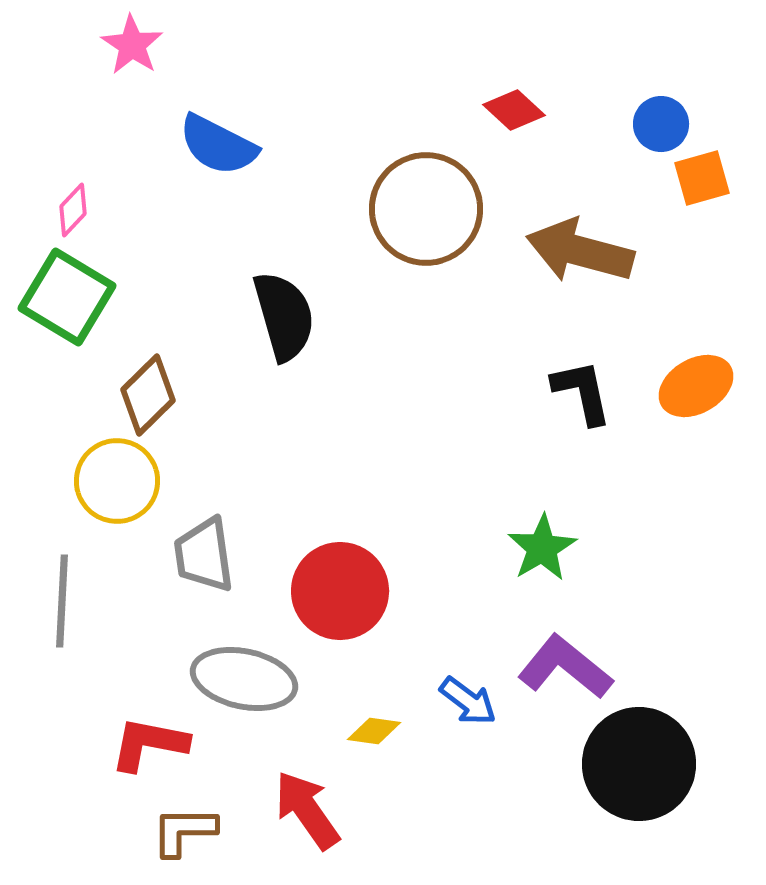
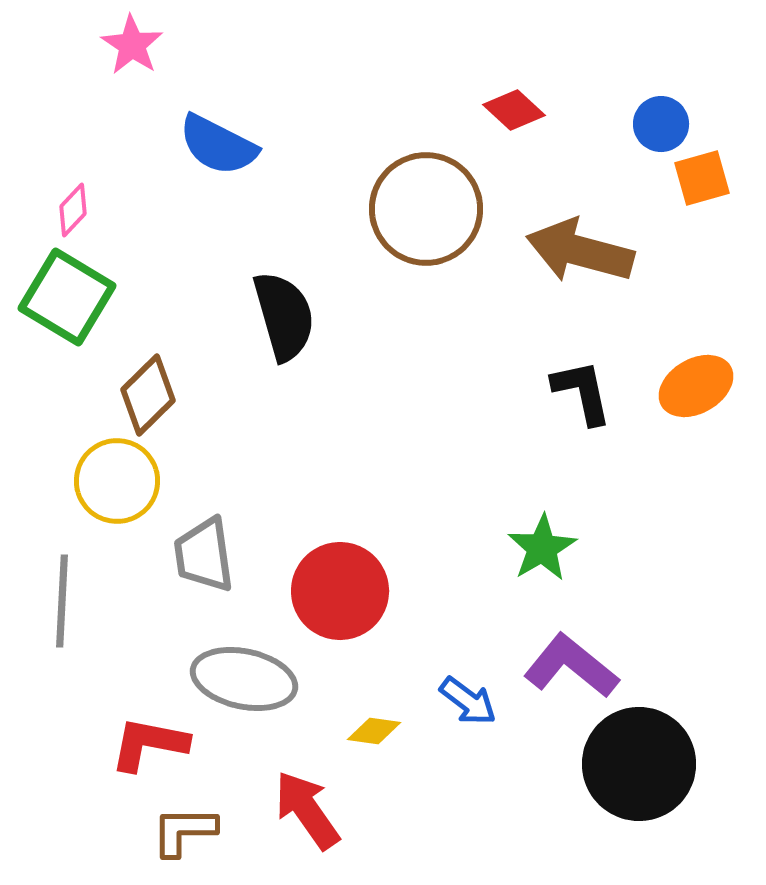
purple L-shape: moved 6 px right, 1 px up
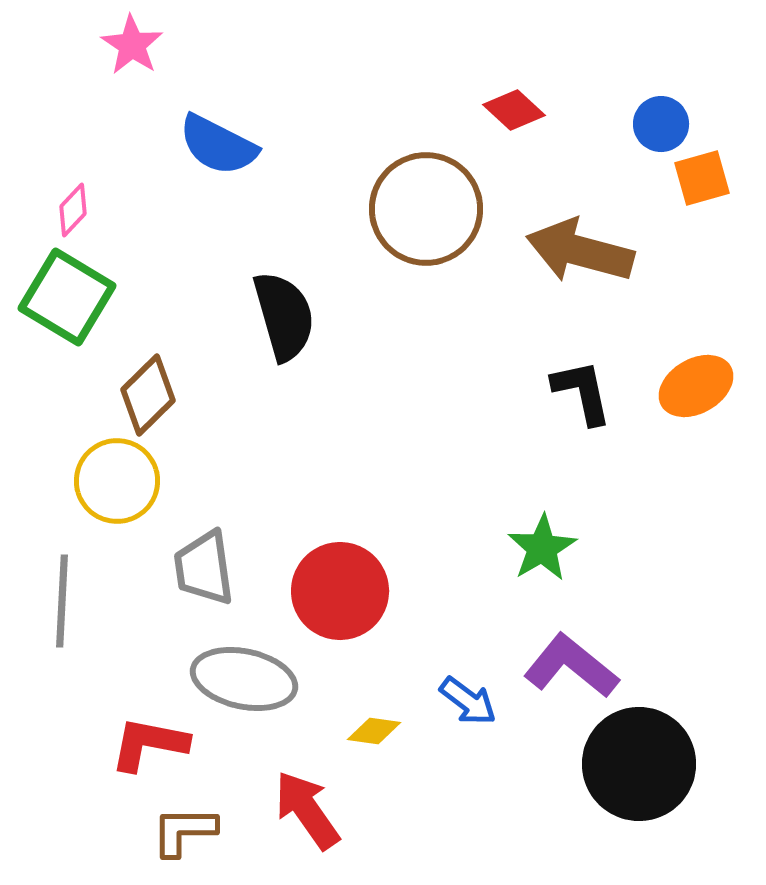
gray trapezoid: moved 13 px down
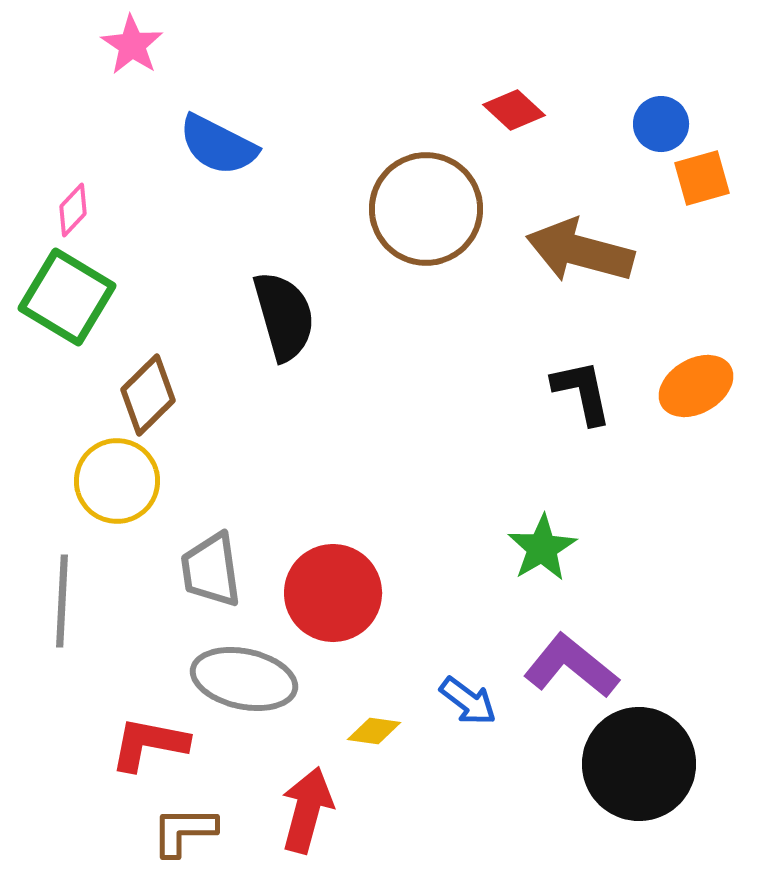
gray trapezoid: moved 7 px right, 2 px down
red circle: moved 7 px left, 2 px down
red arrow: rotated 50 degrees clockwise
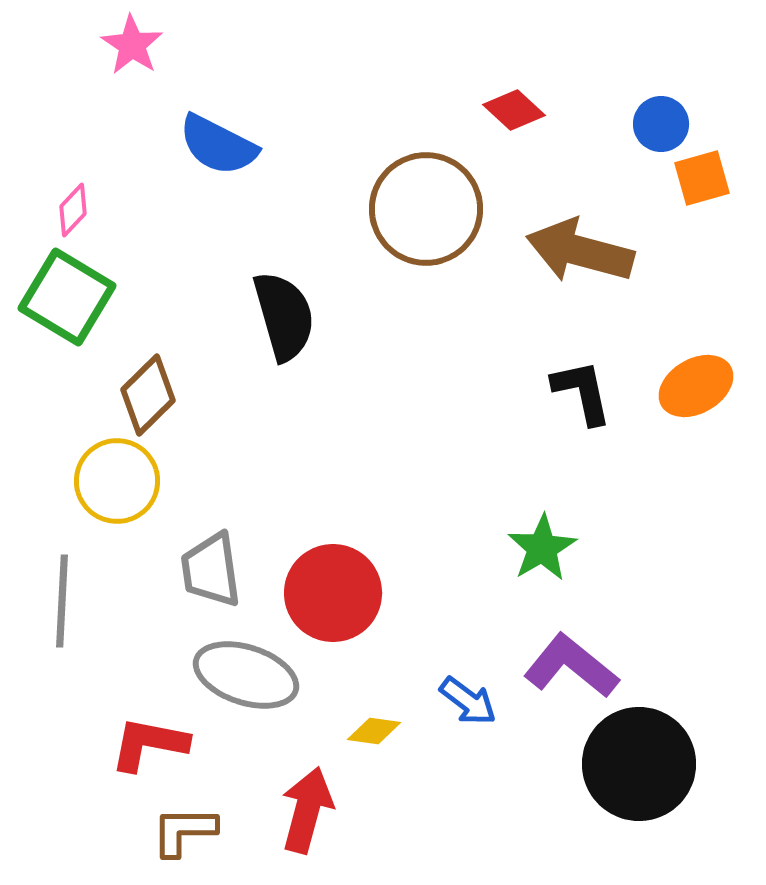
gray ellipse: moved 2 px right, 4 px up; rotated 6 degrees clockwise
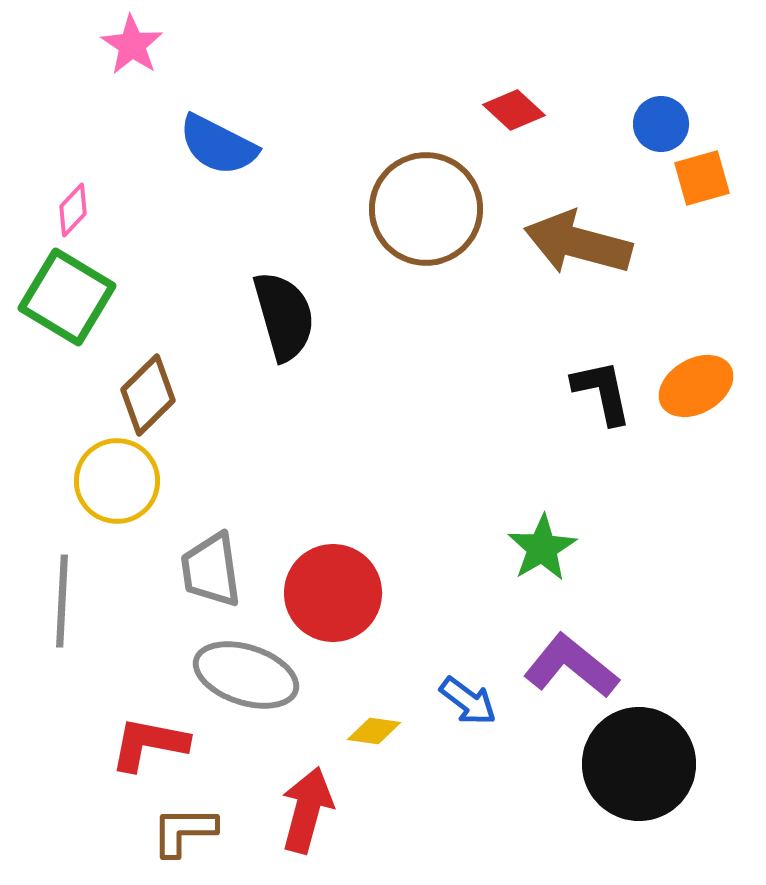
brown arrow: moved 2 px left, 8 px up
black L-shape: moved 20 px right
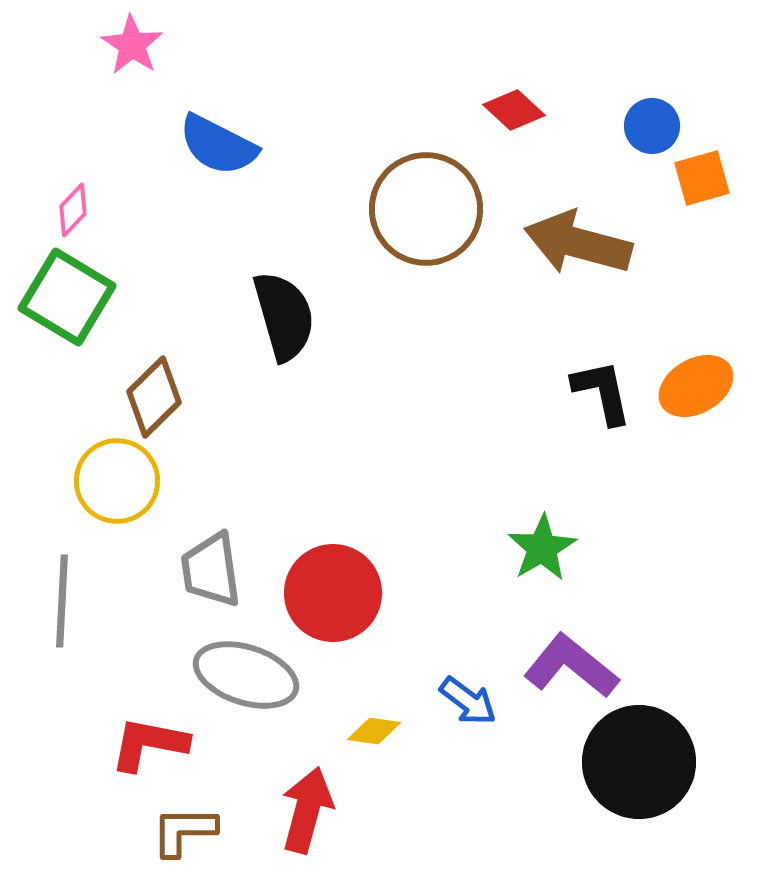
blue circle: moved 9 px left, 2 px down
brown diamond: moved 6 px right, 2 px down
black circle: moved 2 px up
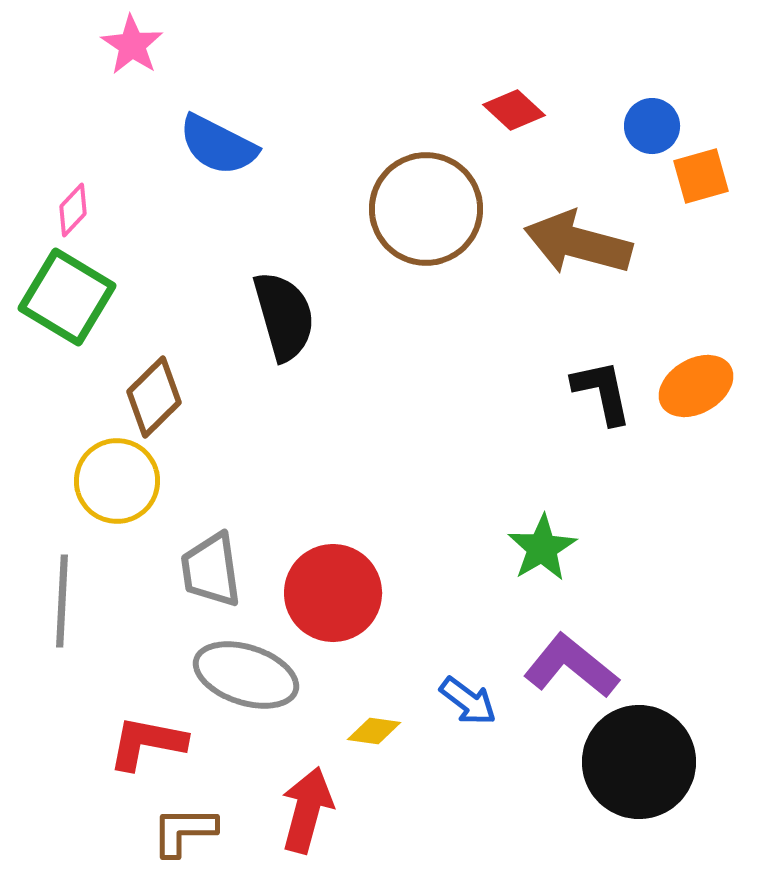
orange square: moved 1 px left, 2 px up
red L-shape: moved 2 px left, 1 px up
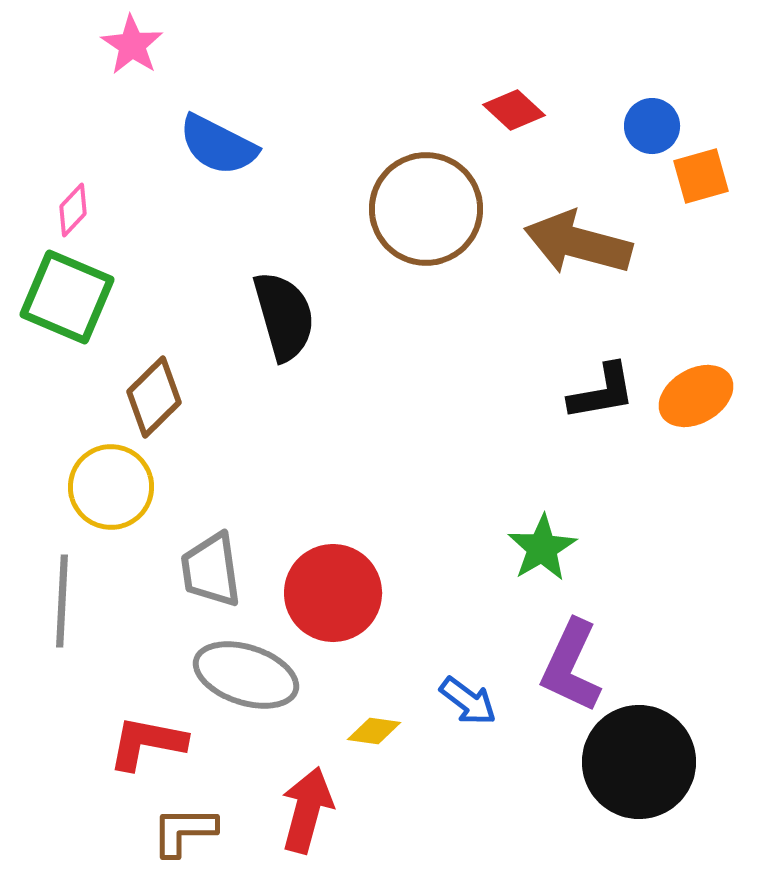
green square: rotated 8 degrees counterclockwise
orange ellipse: moved 10 px down
black L-shape: rotated 92 degrees clockwise
yellow circle: moved 6 px left, 6 px down
purple L-shape: rotated 104 degrees counterclockwise
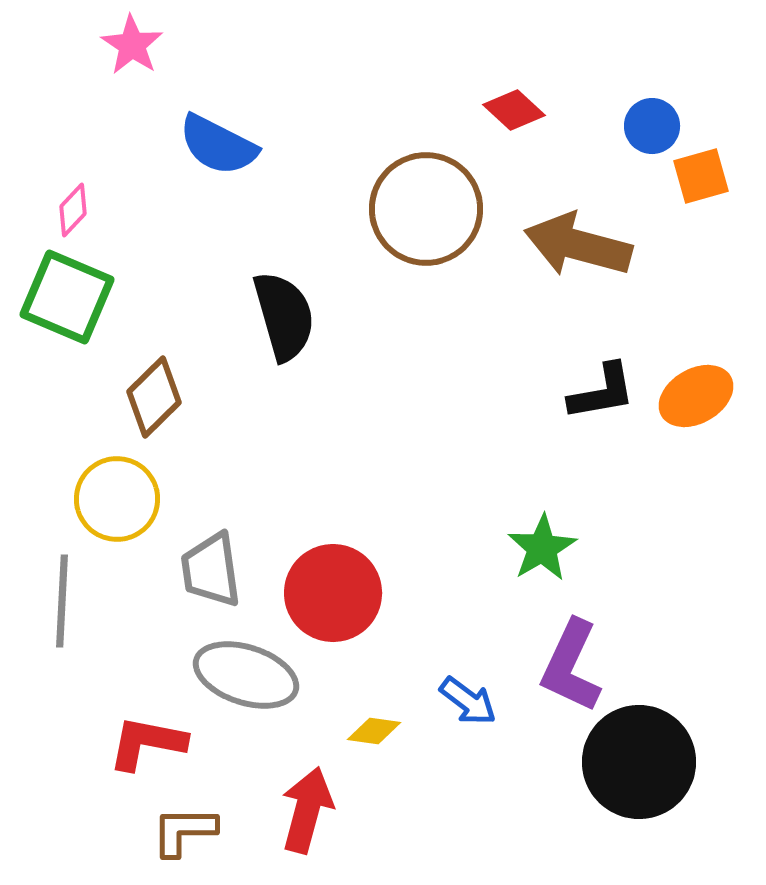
brown arrow: moved 2 px down
yellow circle: moved 6 px right, 12 px down
